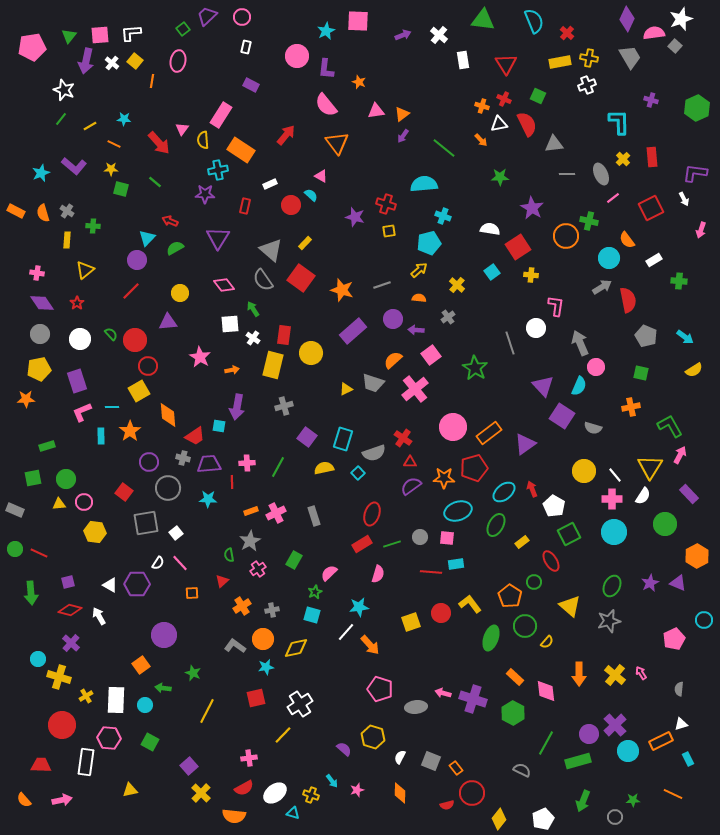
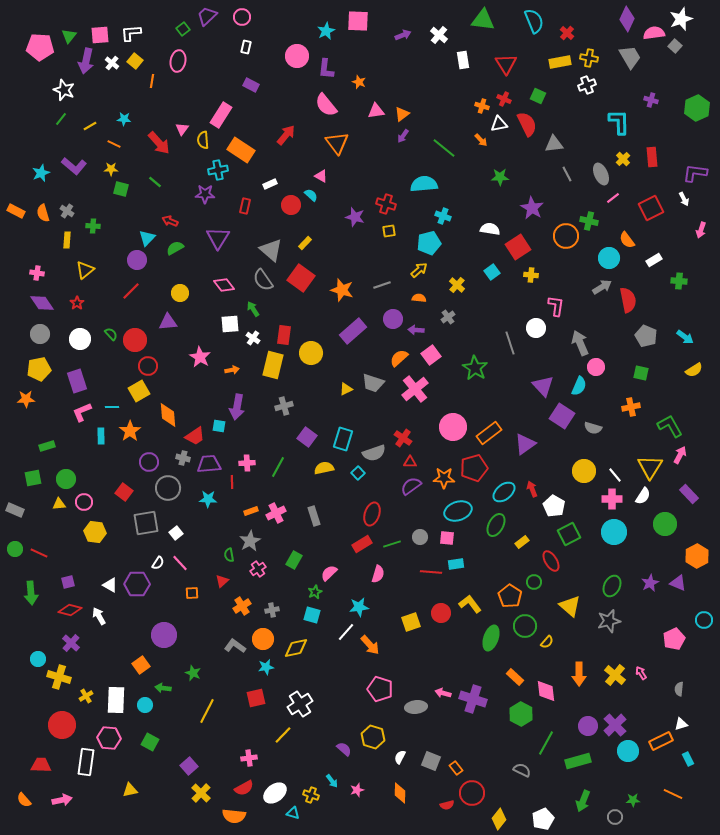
pink pentagon at (32, 47): moved 8 px right; rotated 12 degrees clockwise
gray line at (567, 174): rotated 63 degrees clockwise
orange semicircle at (393, 360): moved 6 px right, 2 px up
green hexagon at (513, 713): moved 8 px right, 1 px down
purple circle at (589, 734): moved 1 px left, 8 px up
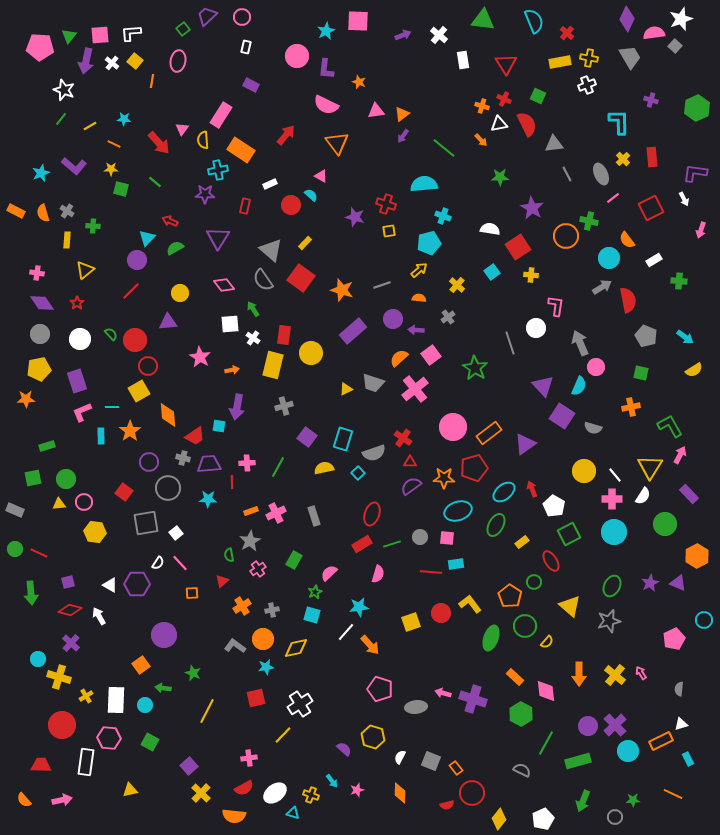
pink semicircle at (326, 105): rotated 25 degrees counterclockwise
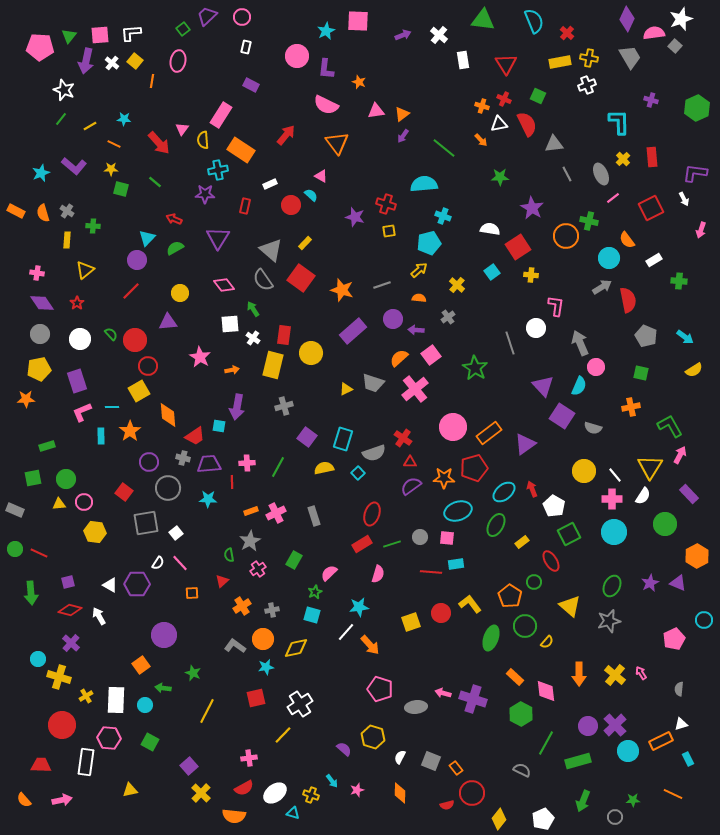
red arrow at (170, 221): moved 4 px right, 2 px up
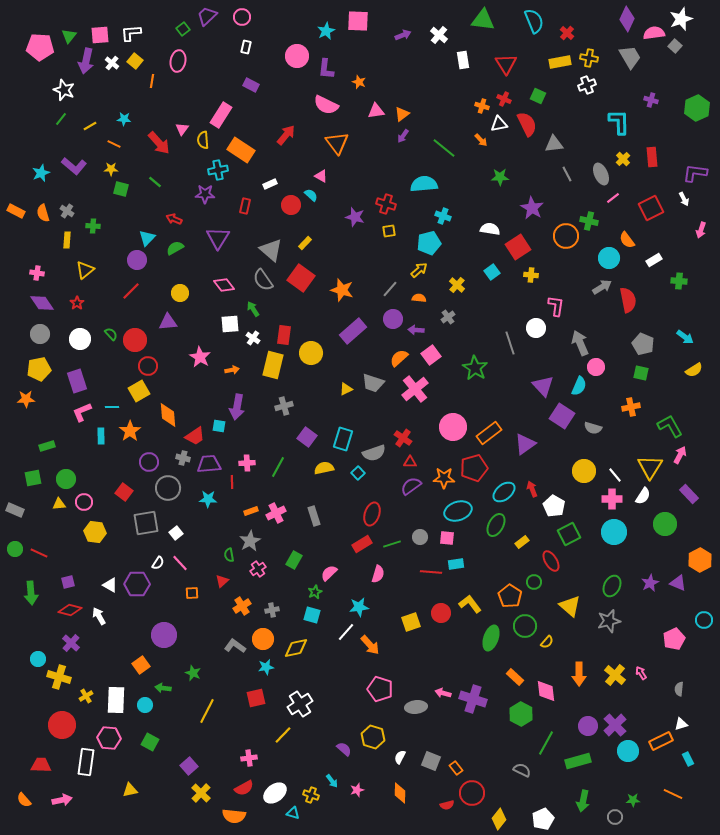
gray line at (382, 285): moved 8 px right, 4 px down; rotated 30 degrees counterclockwise
gray pentagon at (646, 336): moved 3 px left, 8 px down
orange hexagon at (697, 556): moved 3 px right, 4 px down
green arrow at (583, 801): rotated 10 degrees counterclockwise
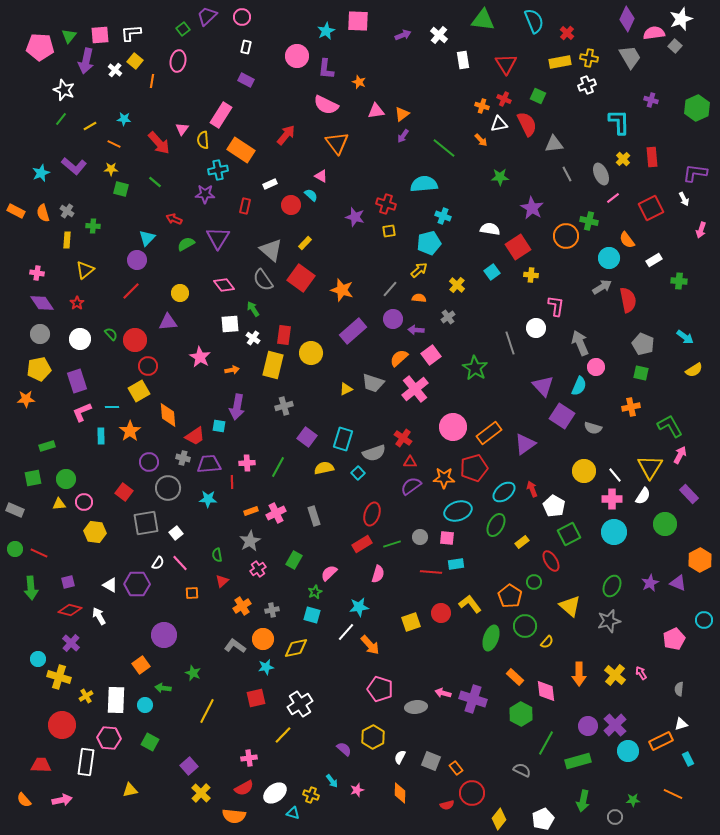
white cross at (112, 63): moved 3 px right, 7 px down
purple rectangle at (251, 85): moved 5 px left, 5 px up
green semicircle at (175, 248): moved 11 px right, 4 px up
green semicircle at (229, 555): moved 12 px left
green arrow at (31, 593): moved 5 px up
yellow hexagon at (373, 737): rotated 15 degrees clockwise
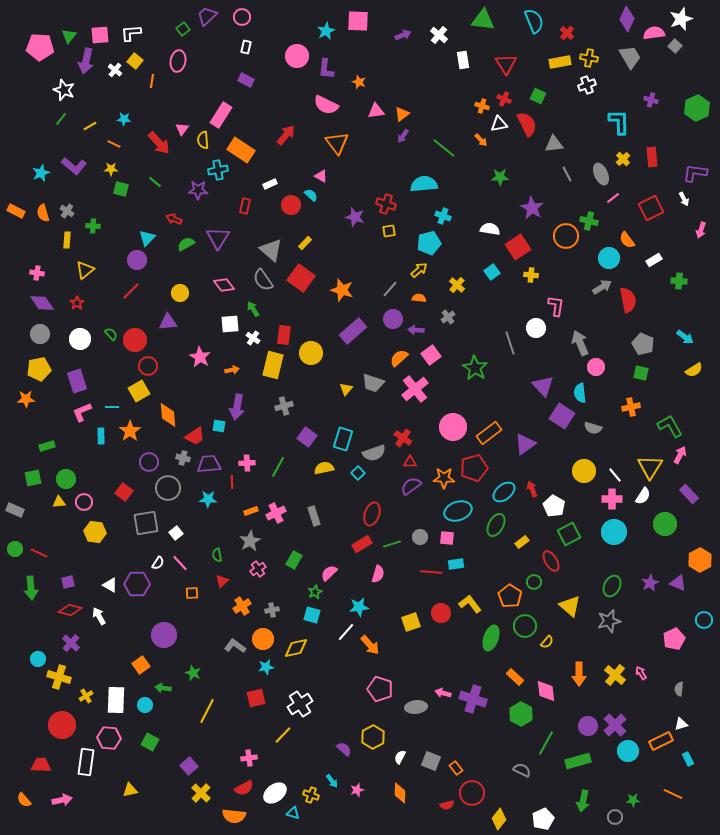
purple star at (205, 194): moved 7 px left, 4 px up
cyan semicircle at (579, 386): moved 1 px right, 7 px down; rotated 150 degrees clockwise
yellow triangle at (346, 389): rotated 24 degrees counterclockwise
yellow triangle at (59, 504): moved 2 px up
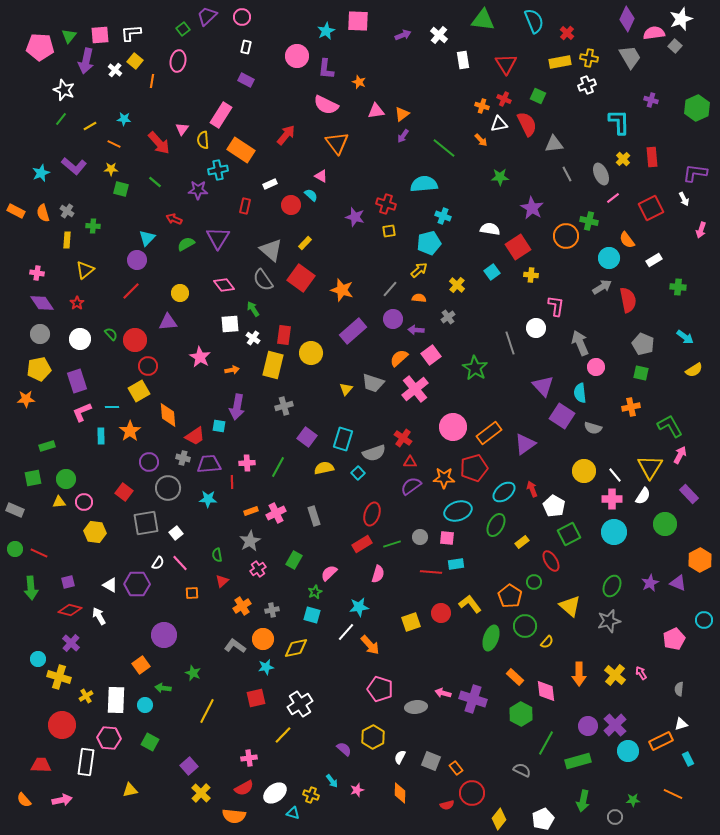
green cross at (679, 281): moved 1 px left, 6 px down
